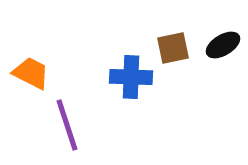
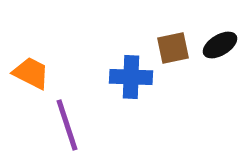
black ellipse: moved 3 px left
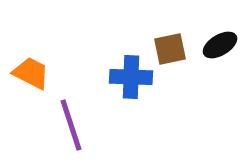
brown square: moved 3 px left, 1 px down
purple line: moved 4 px right
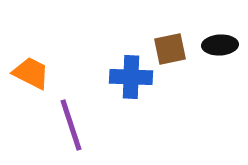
black ellipse: rotated 28 degrees clockwise
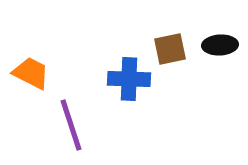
blue cross: moved 2 px left, 2 px down
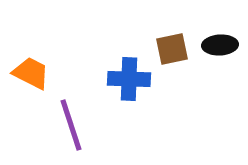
brown square: moved 2 px right
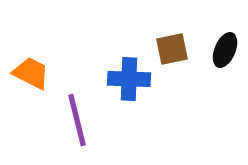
black ellipse: moved 5 px right, 5 px down; rotated 64 degrees counterclockwise
purple line: moved 6 px right, 5 px up; rotated 4 degrees clockwise
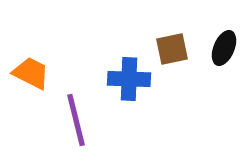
black ellipse: moved 1 px left, 2 px up
purple line: moved 1 px left
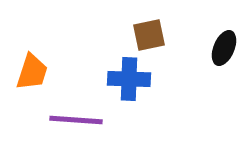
brown square: moved 23 px left, 14 px up
orange trapezoid: moved 1 px right, 1 px up; rotated 81 degrees clockwise
purple line: rotated 72 degrees counterclockwise
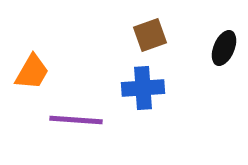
brown square: moved 1 px right; rotated 8 degrees counterclockwise
orange trapezoid: rotated 12 degrees clockwise
blue cross: moved 14 px right, 9 px down; rotated 6 degrees counterclockwise
